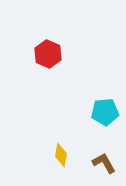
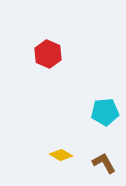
yellow diamond: rotated 70 degrees counterclockwise
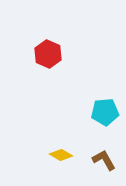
brown L-shape: moved 3 px up
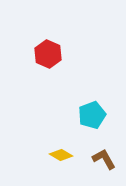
cyan pentagon: moved 13 px left, 3 px down; rotated 16 degrees counterclockwise
brown L-shape: moved 1 px up
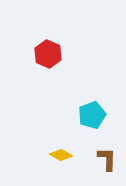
brown L-shape: moved 3 px right; rotated 30 degrees clockwise
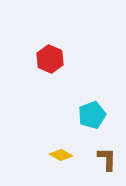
red hexagon: moved 2 px right, 5 px down
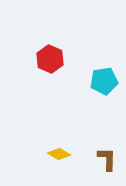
cyan pentagon: moved 12 px right, 34 px up; rotated 12 degrees clockwise
yellow diamond: moved 2 px left, 1 px up
